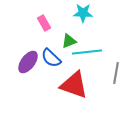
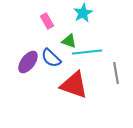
cyan star: rotated 30 degrees counterclockwise
pink rectangle: moved 3 px right, 2 px up
green triangle: rotated 42 degrees clockwise
gray line: rotated 20 degrees counterclockwise
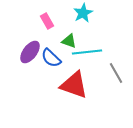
purple ellipse: moved 2 px right, 10 px up
gray line: rotated 20 degrees counterclockwise
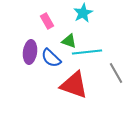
purple ellipse: rotated 30 degrees counterclockwise
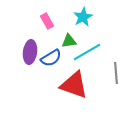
cyan star: moved 4 px down
green triangle: rotated 28 degrees counterclockwise
cyan line: rotated 24 degrees counterclockwise
blue semicircle: rotated 75 degrees counterclockwise
gray line: rotated 25 degrees clockwise
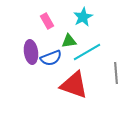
purple ellipse: moved 1 px right; rotated 15 degrees counterclockwise
blue semicircle: rotated 10 degrees clockwise
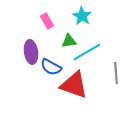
cyan star: moved 1 px left, 1 px up; rotated 12 degrees counterclockwise
blue semicircle: moved 9 px down; rotated 50 degrees clockwise
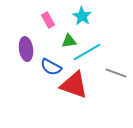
pink rectangle: moved 1 px right, 1 px up
purple ellipse: moved 5 px left, 3 px up
gray line: rotated 65 degrees counterclockwise
